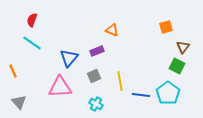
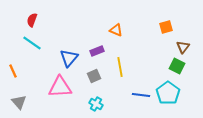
orange triangle: moved 4 px right
yellow line: moved 14 px up
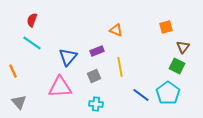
blue triangle: moved 1 px left, 1 px up
blue line: rotated 30 degrees clockwise
cyan cross: rotated 24 degrees counterclockwise
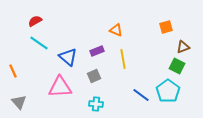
red semicircle: moved 3 px right, 1 px down; rotated 40 degrees clockwise
cyan line: moved 7 px right
brown triangle: rotated 32 degrees clockwise
blue triangle: rotated 30 degrees counterclockwise
yellow line: moved 3 px right, 8 px up
cyan pentagon: moved 2 px up
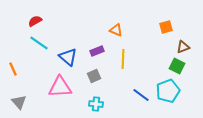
yellow line: rotated 12 degrees clockwise
orange line: moved 2 px up
cyan pentagon: rotated 15 degrees clockwise
